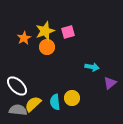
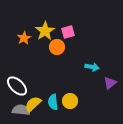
yellow star: rotated 12 degrees counterclockwise
orange circle: moved 10 px right
yellow circle: moved 2 px left, 3 px down
cyan semicircle: moved 2 px left
gray semicircle: moved 3 px right
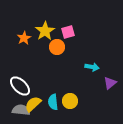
white ellipse: moved 3 px right
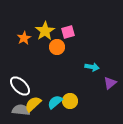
cyan semicircle: moved 2 px right; rotated 56 degrees clockwise
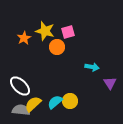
yellow star: rotated 24 degrees counterclockwise
purple triangle: rotated 24 degrees counterclockwise
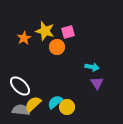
purple triangle: moved 13 px left
yellow circle: moved 3 px left, 6 px down
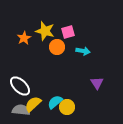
cyan arrow: moved 9 px left, 16 px up
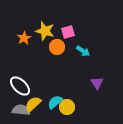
cyan arrow: rotated 24 degrees clockwise
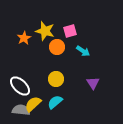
pink square: moved 2 px right, 1 px up
purple triangle: moved 4 px left
yellow circle: moved 11 px left, 28 px up
